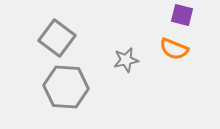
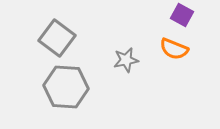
purple square: rotated 15 degrees clockwise
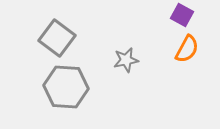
orange semicircle: moved 13 px right; rotated 84 degrees counterclockwise
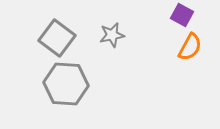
orange semicircle: moved 3 px right, 2 px up
gray star: moved 14 px left, 25 px up
gray hexagon: moved 3 px up
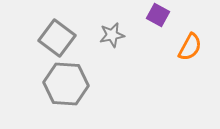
purple square: moved 24 px left
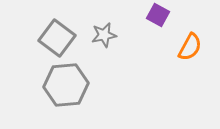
gray star: moved 8 px left
gray hexagon: moved 1 px down; rotated 9 degrees counterclockwise
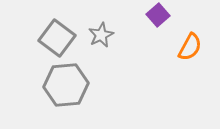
purple square: rotated 20 degrees clockwise
gray star: moved 3 px left; rotated 15 degrees counterclockwise
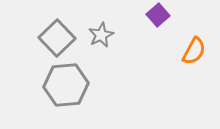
gray square: rotated 9 degrees clockwise
orange semicircle: moved 4 px right, 4 px down
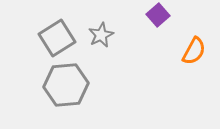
gray square: rotated 12 degrees clockwise
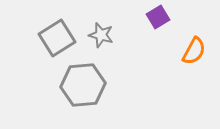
purple square: moved 2 px down; rotated 10 degrees clockwise
gray star: rotated 30 degrees counterclockwise
gray hexagon: moved 17 px right
